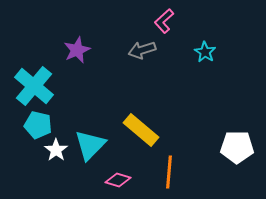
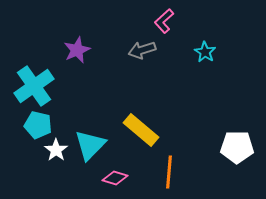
cyan cross: rotated 15 degrees clockwise
pink diamond: moved 3 px left, 2 px up
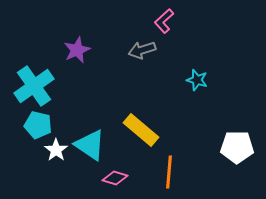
cyan star: moved 8 px left, 28 px down; rotated 15 degrees counterclockwise
cyan triangle: rotated 40 degrees counterclockwise
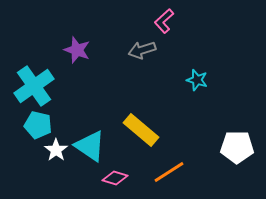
purple star: rotated 28 degrees counterclockwise
cyan triangle: moved 1 px down
orange line: rotated 52 degrees clockwise
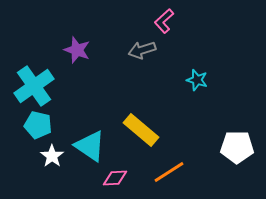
white star: moved 4 px left, 6 px down
pink diamond: rotated 20 degrees counterclockwise
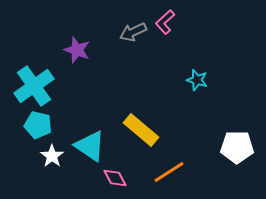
pink L-shape: moved 1 px right, 1 px down
gray arrow: moved 9 px left, 18 px up; rotated 8 degrees counterclockwise
pink diamond: rotated 65 degrees clockwise
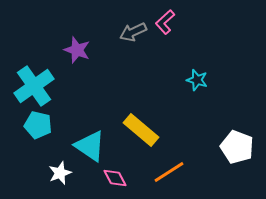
white pentagon: rotated 20 degrees clockwise
white star: moved 8 px right, 17 px down; rotated 15 degrees clockwise
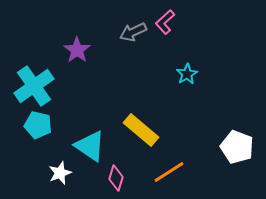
purple star: rotated 16 degrees clockwise
cyan star: moved 10 px left, 6 px up; rotated 25 degrees clockwise
pink diamond: moved 1 px right; rotated 45 degrees clockwise
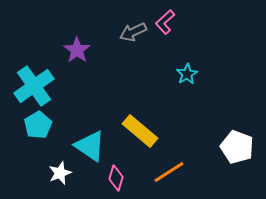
cyan pentagon: rotated 28 degrees clockwise
yellow rectangle: moved 1 px left, 1 px down
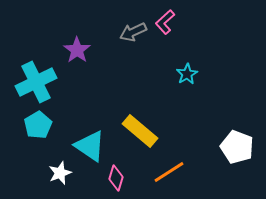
cyan cross: moved 2 px right, 4 px up; rotated 9 degrees clockwise
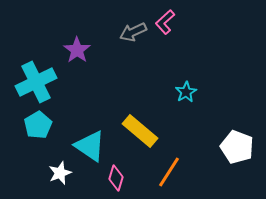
cyan star: moved 1 px left, 18 px down
orange line: rotated 24 degrees counterclockwise
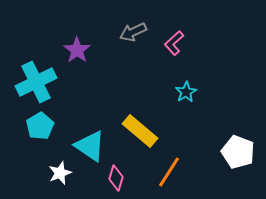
pink L-shape: moved 9 px right, 21 px down
cyan pentagon: moved 2 px right, 1 px down
white pentagon: moved 1 px right, 5 px down
